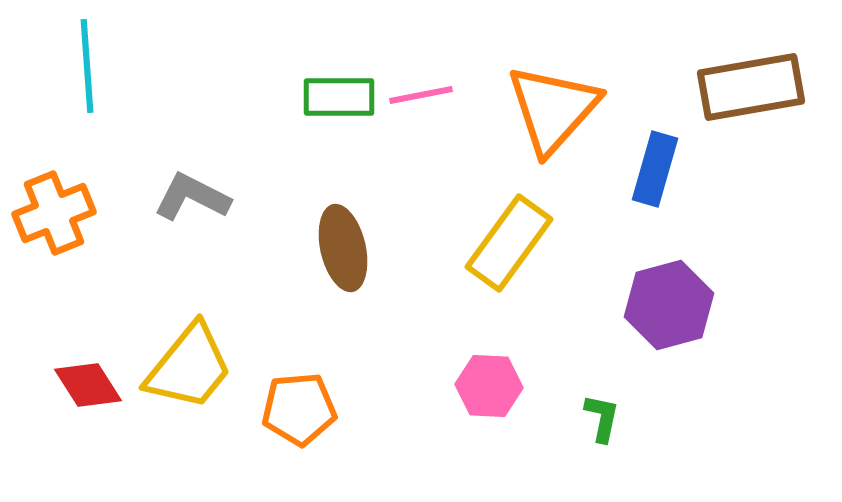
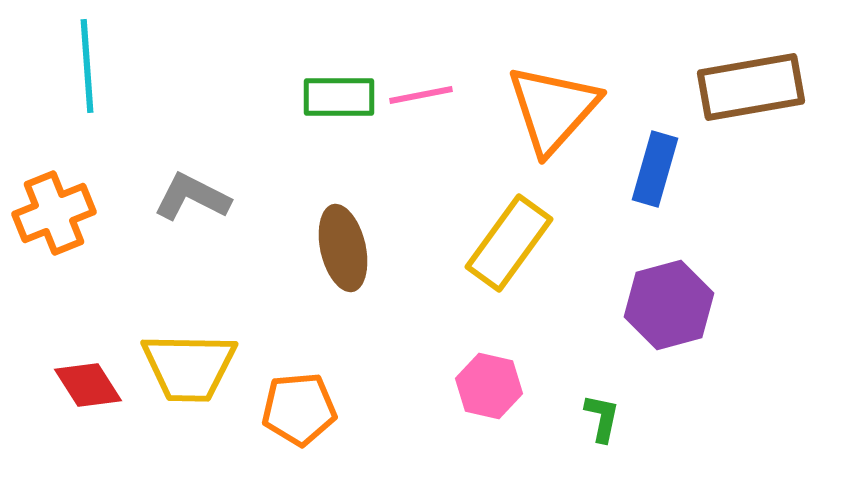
yellow trapezoid: rotated 52 degrees clockwise
pink hexagon: rotated 10 degrees clockwise
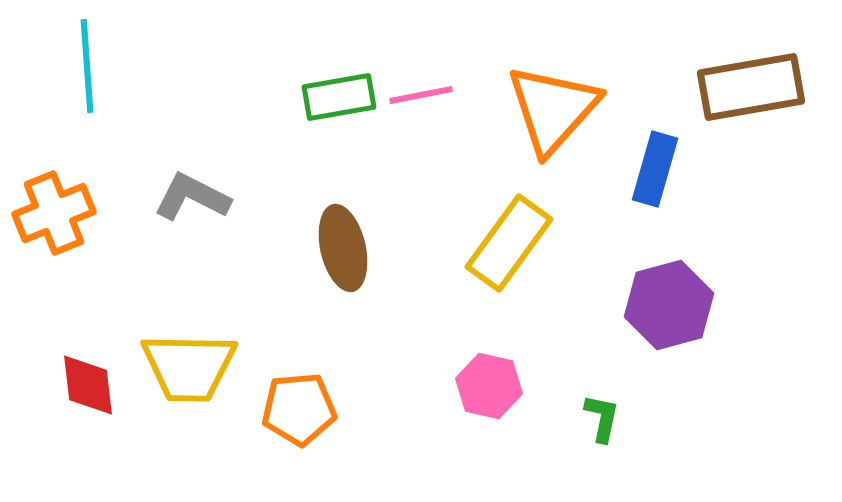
green rectangle: rotated 10 degrees counterclockwise
red diamond: rotated 26 degrees clockwise
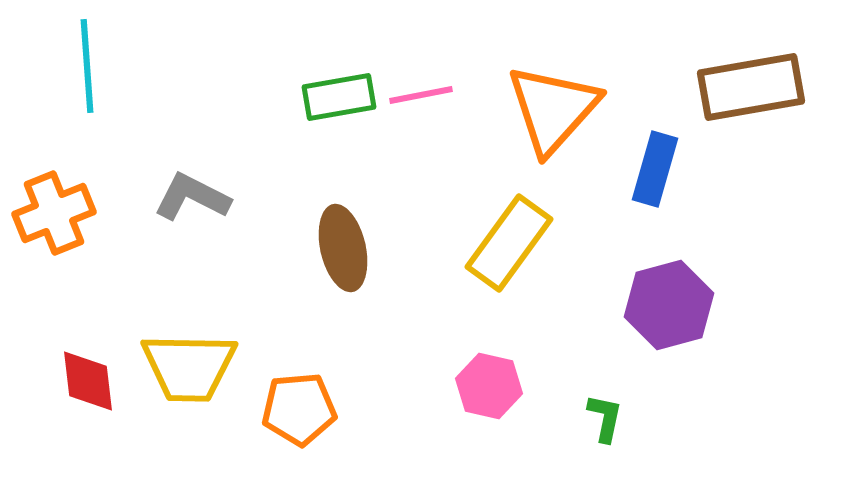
red diamond: moved 4 px up
green L-shape: moved 3 px right
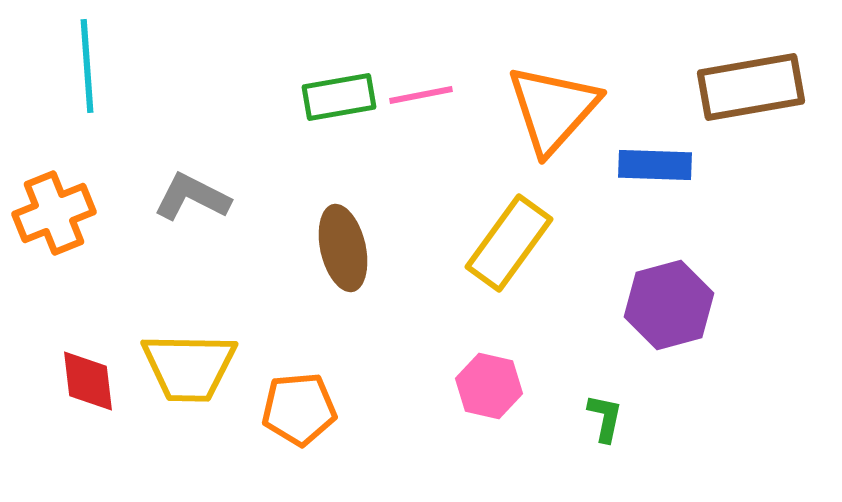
blue rectangle: moved 4 px up; rotated 76 degrees clockwise
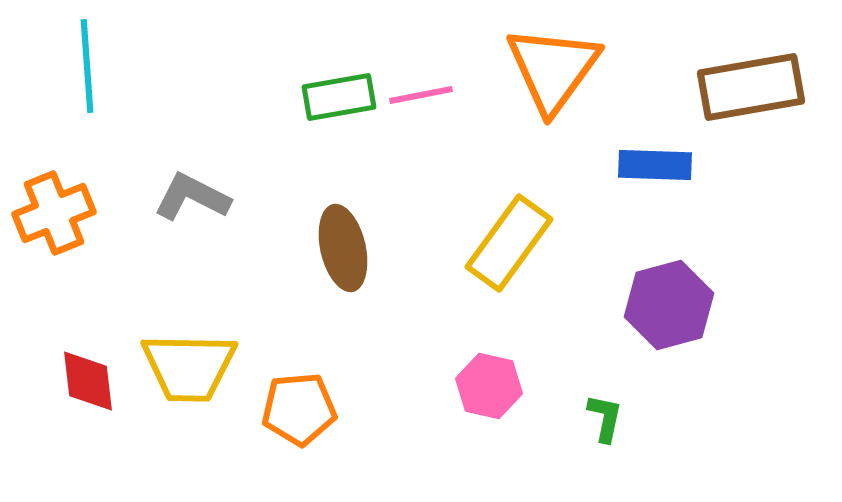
orange triangle: moved 40 px up; rotated 6 degrees counterclockwise
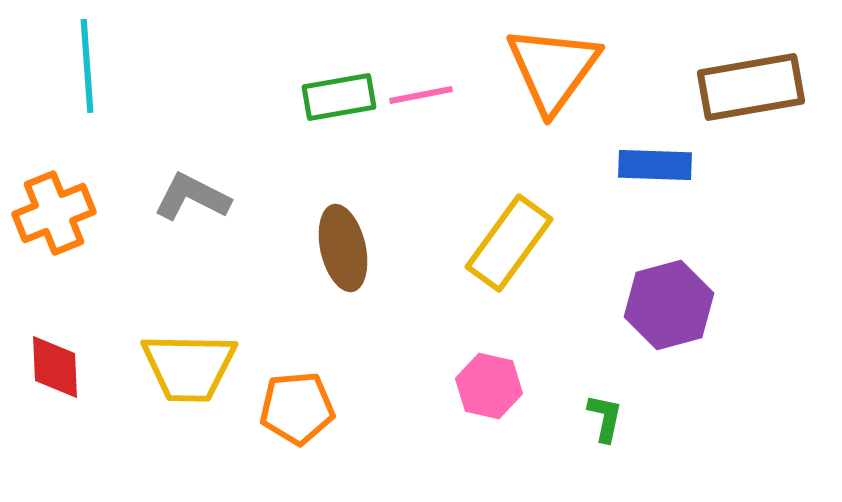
red diamond: moved 33 px left, 14 px up; rotated 4 degrees clockwise
orange pentagon: moved 2 px left, 1 px up
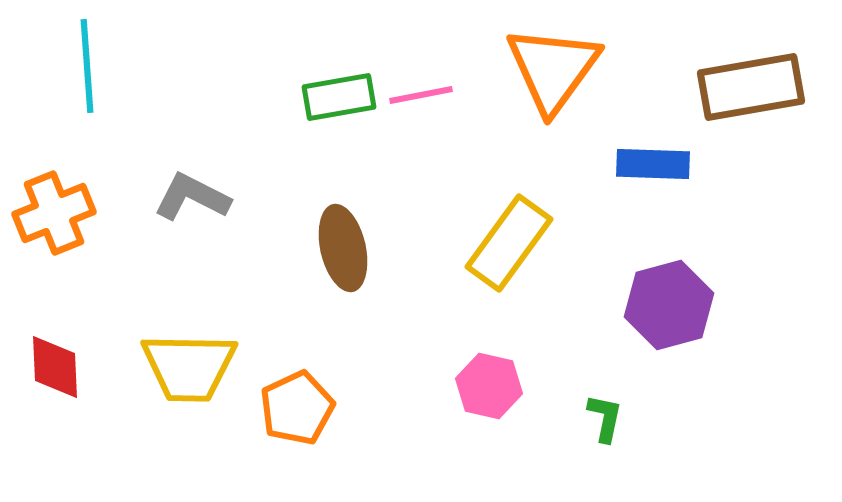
blue rectangle: moved 2 px left, 1 px up
orange pentagon: rotated 20 degrees counterclockwise
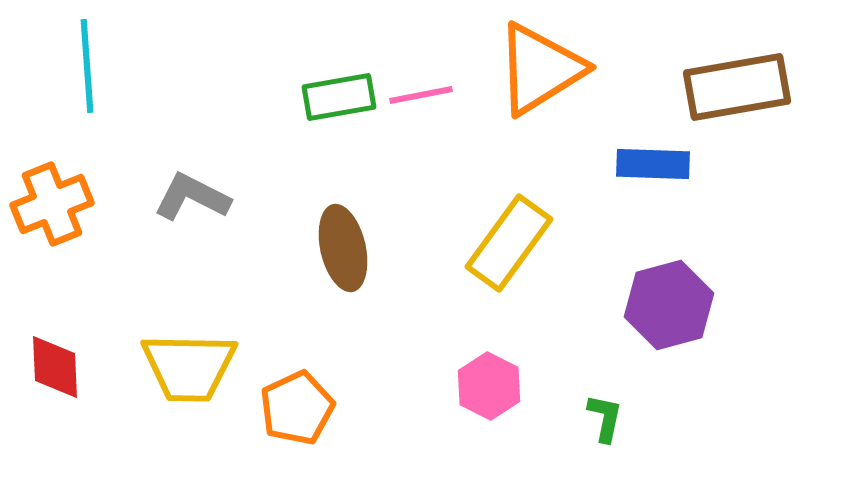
orange triangle: moved 13 px left; rotated 22 degrees clockwise
brown rectangle: moved 14 px left
orange cross: moved 2 px left, 9 px up
pink hexagon: rotated 14 degrees clockwise
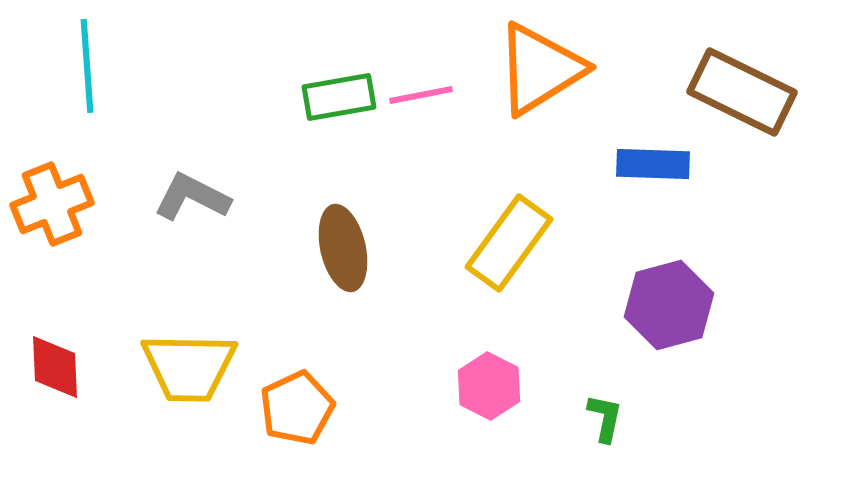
brown rectangle: moved 5 px right, 5 px down; rotated 36 degrees clockwise
